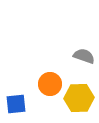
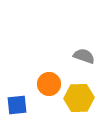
orange circle: moved 1 px left
blue square: moved 1 px right, 1 px down
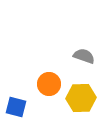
yellow hexagon: moved 2 px right
blue square: moved 1 px left, 2 px down; rotated 20 degrees clockwise
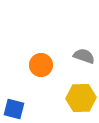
orange circle: moved 8 px left, 19 px up
blue square: moved 2 px left, 2 px down
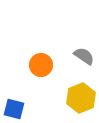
gray semicircle: rotated 15 degrees clockwise
yellow hexagon: rotated 20 degrees counterclockwise
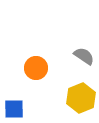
orange circle: moved 5 px left, 3 px down
blue square: rotated 15 degrees counterclockwise
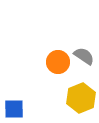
orange circle: moved 22 px right, 6 px up
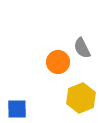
gray semicircle: moved 2 px left, 8 px up; rotated 150 degrees counterclockwise
blue square: moved 3 px right
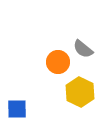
gray semicircle: moved 1 px right, 1 px down; rotated 25 degrees counterclockwise
yellow hexagon: moved 1 px left, 6 px up; rotated 12 degrees counterclockwise
